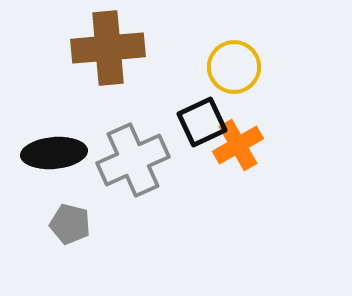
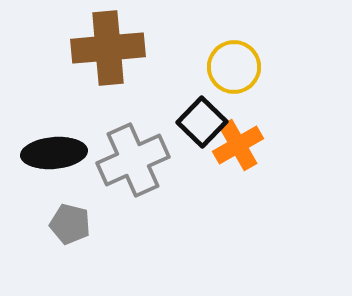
black square: rotated 21 degrees counterclockwise
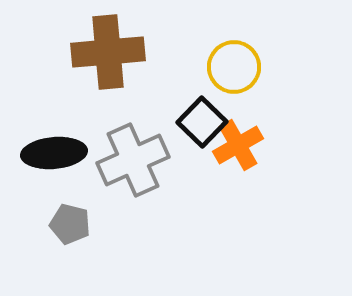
brown cross: moved 4 px down
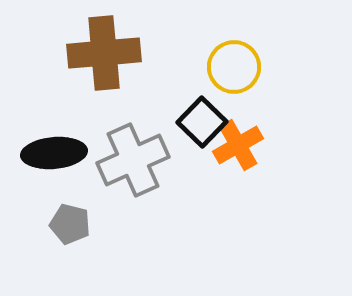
brown cross: moved 4 px left, 1 px down
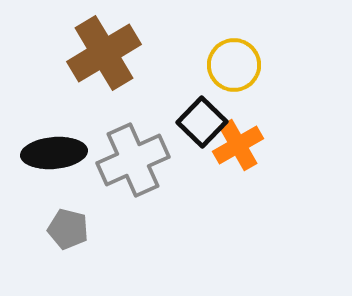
brown cross: rotated 26 degrees counterclockwise
yellow circle: moved 2 px up
gray pentagon: moved 2 px left, 5 px down
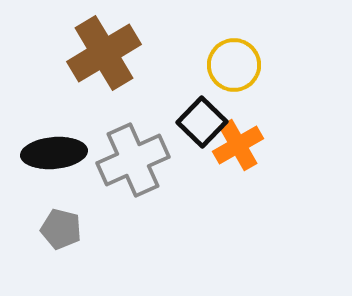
gray pentagon: moved 7 px left
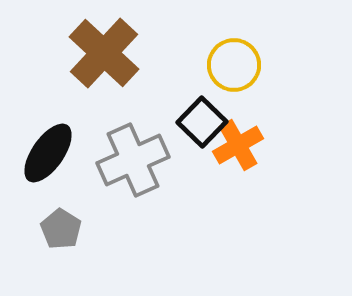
brown cross: rotated 16 degrees counterclockwise
black ellipse: moved 6 px left; rotated 50 degrees counterclockwise
gray pentagon: rotated 18 degrees clockwise
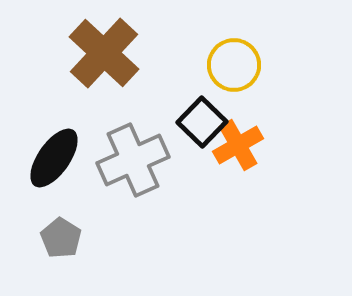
black ellipse: moved 6 px right, 5 px down
gray pentagon: moved 9 px down
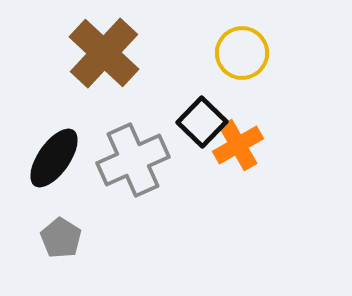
yellow circle: moved 8 px right, 12 px up
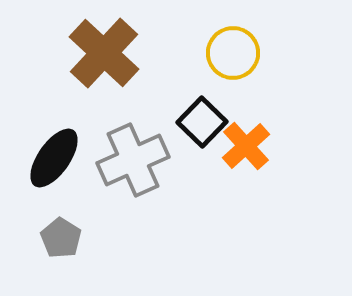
yellow circle: moved 9 px left
orange cross: moved 8 px right, 1 px down; rotated 12 degrees counterclockwise
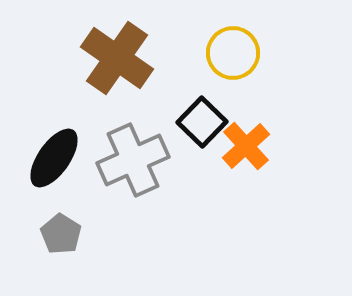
brown cross: moved 13 px right, 5 px down; rotated 8 degrees counterclockwise
gray pentagon: moved 4 px up
